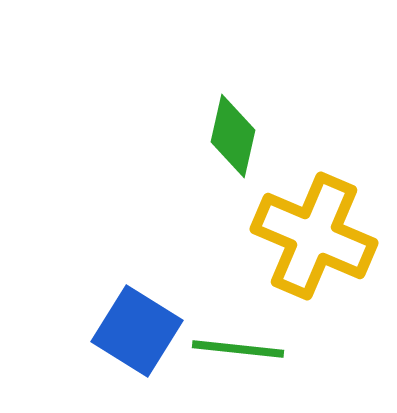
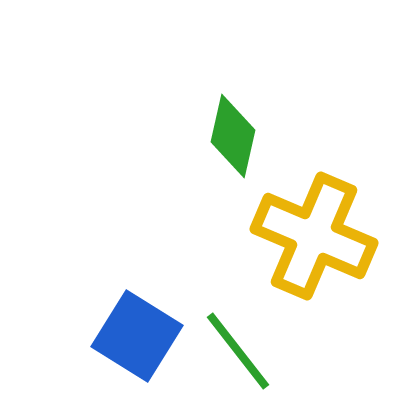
blue square: moved 5 px down
green line: moved 2 px down; rotated 46 degrees clockwise
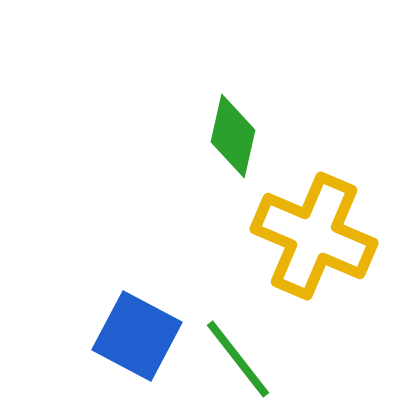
blue square: rotated 4 degrees counterclockwise
green line: moved 8 px down
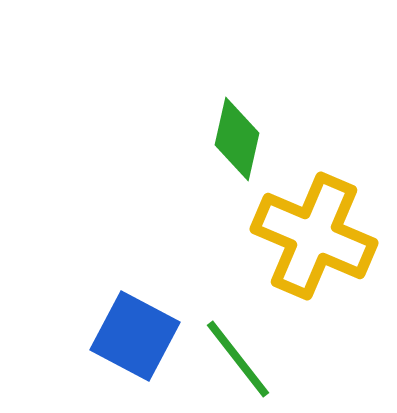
green diamond: moved 4 px right, 3 px down
blue square: moved 2 px left
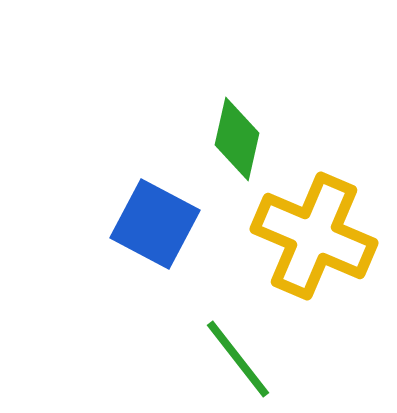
blue square: moved 20 px right, 112 px up
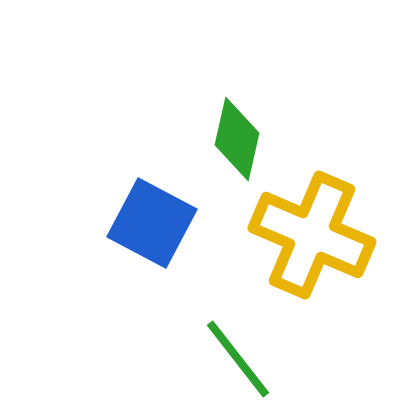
blue square: moved 3 px left, 1 px up
yellow cross: moved 2 px left, 1 px up
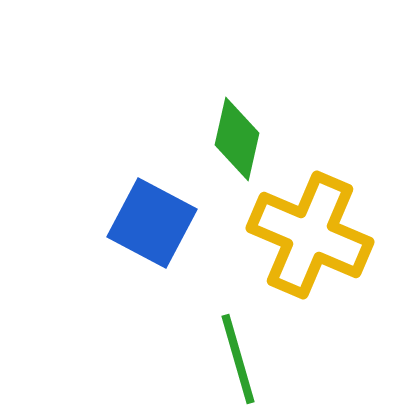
yellow cross: moved 2 px left
green line: rotated 22 degrees clockwise
